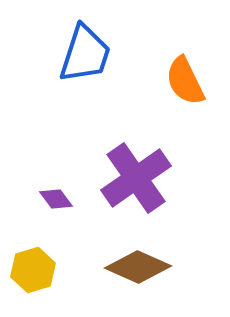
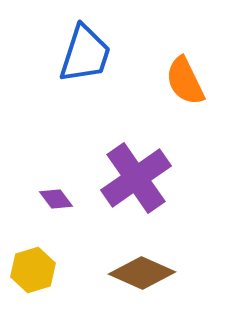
brown diamond: moved 4 px right, 6 px down
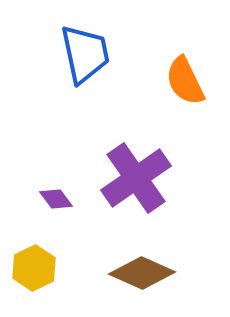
blue trapezoid: rotated 30 degrees counterclockwise
yellow hexagon: moved 1 px right, 2 px up; rotated 9 degrees counterclockwise
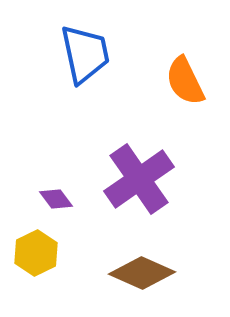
purple cross: moved 3 px right, 1 px down
yellow hexagon: moved 2 px right, 15 px up
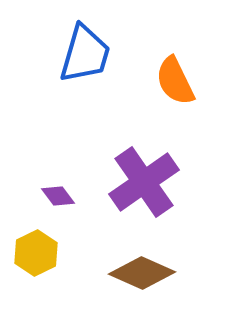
blue trapezoid: rotated 28 degrees clockwise
orange semicircle: moved 10 px left
purple cross: moved 5 px right, 3 px down
purple diamond: moved 2 px right, 3 px up
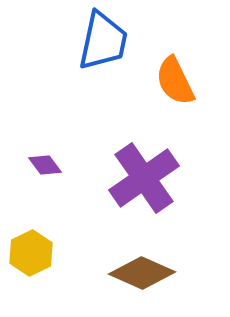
blue trapezoid: moved 18 px right, 13 px up; rotated 4 degrees counterclockwise
purple cross: moved 4 px up
purple diamond: moved 13 px left, 31 px up
yellow hexagon: moved 5 px left
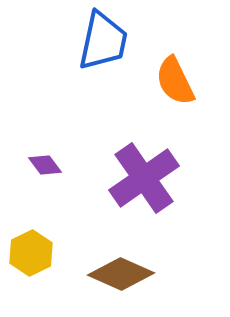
brown diamond: moved 21 px left, 1 px down
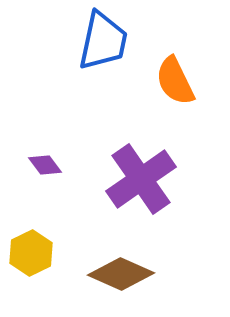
purple cross: moved 3 px left, 1 px down
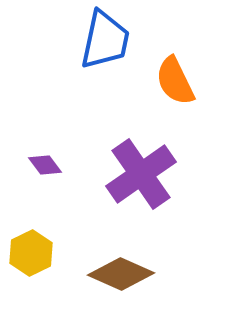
blue trapezoid: moved 2 px right, 1 px up
purple cross: moved 5 px up
